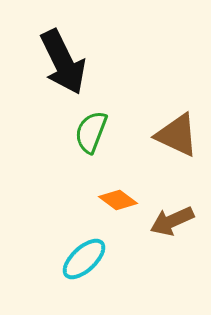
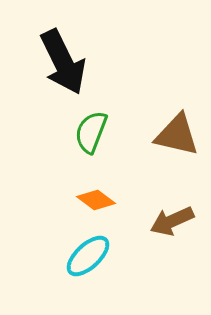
brown triangle: rotated 12 degrees counterclockwise
orange diamond: moved 22 px left
cyan ellipse: moved 4 px right, 3 px up
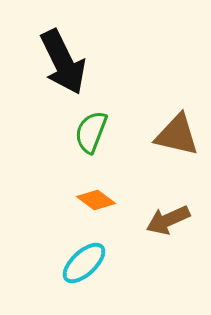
brown arrow: moved 4 px left, 1 px up
cyan ellipse: moved 4 px left, 7 px down
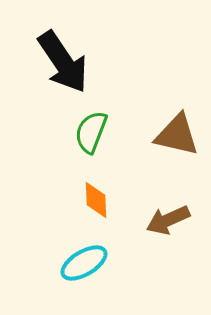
black arrow: rotated 8 degrees counterclockwise
orange diamond: rotated 51 degrees clockwise
cyan ellipse: rotated 12 degrees clockwise
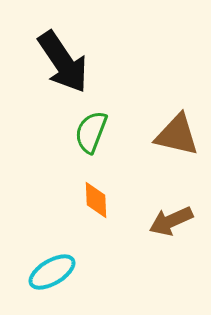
brown arrow: moved 3 px right, 1 px down
cyan ellipse: moved 32 px left, 9 px down
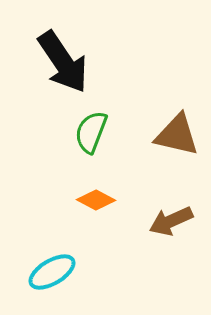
orange diamond: rotated 60 degrees counterclockwise
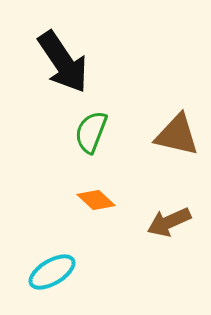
orange diamond: rotated 15 degrees clockwise
brown arrow: moved 2 px left, 1 px down
